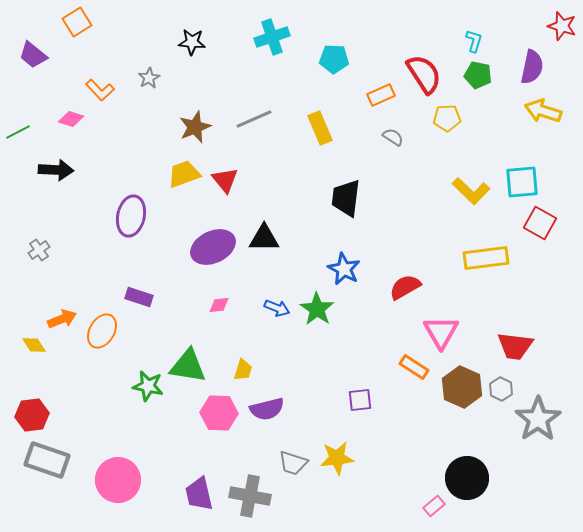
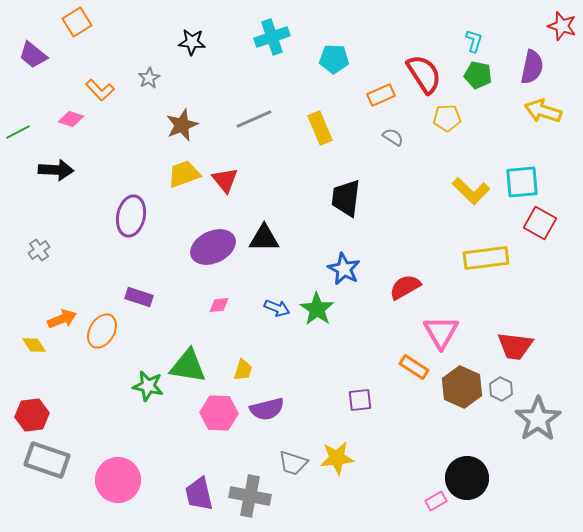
brown star at (195, 127): moved 13 px left, 2 px up
pink rectangle at (434, 506): moved 2 px right, 5 px up; rotated 10 degrees clockwise
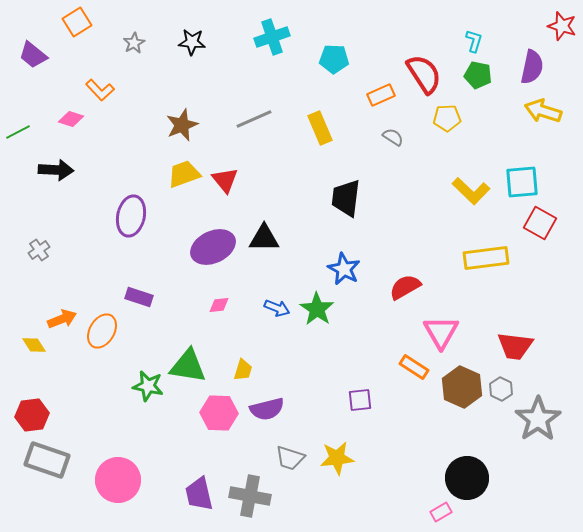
gray star at (149, 78): moved 15 px left, 35 px up
gray trapezoid at (293, 463): moved 3 px left, 5 px up
pink rectangle at (436, 501): moved 5 px right, 11 px down
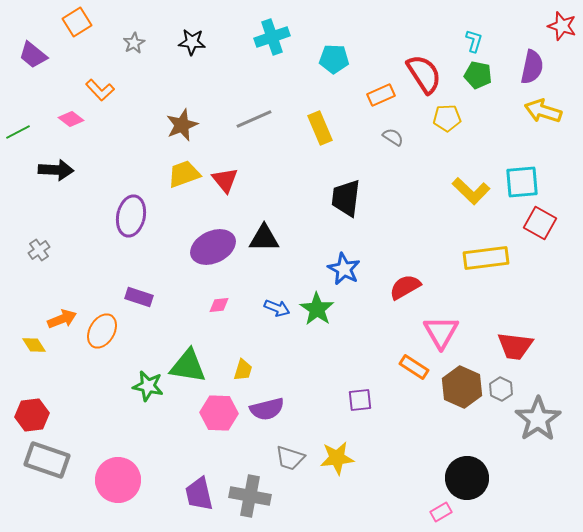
pink diamond at (71, 119): rotated 20 degrees clockwise
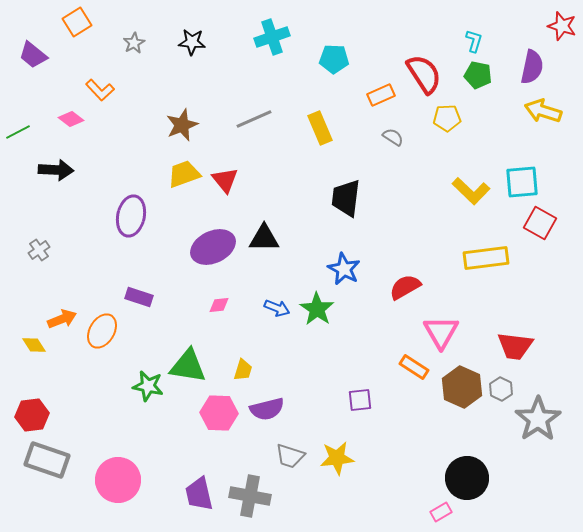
gray trapezoid at (290, 458): moved 2 px up
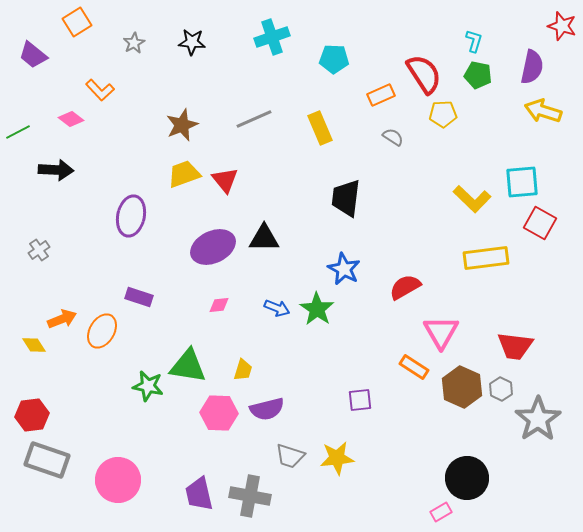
yellow pentagon at (447, 118): moved 4 px left, 4 px up
yellow L-shape at (471, 191): moved 1 px right, 8 px down
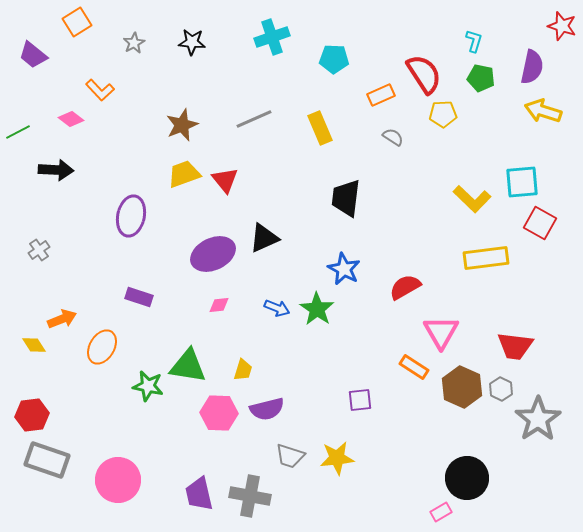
green pentagon at (478, 75): moved 3 px right, 3 px down
black triangle at (264, 238): rotated 24 degrees counterclockwise
purple ellipse at (213, 247): moved 7 px down
orange ellipse at (102, 331): moved 16 px down
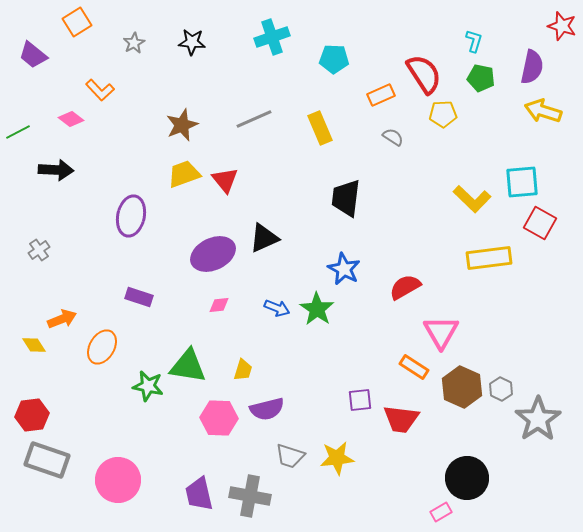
yellow rectangle at (486, 258): moved 3 px right
red trapezoid at (515, 346): moved 114 px left, 73 px down
pink hexagon at (219, 413): moved 5 px down
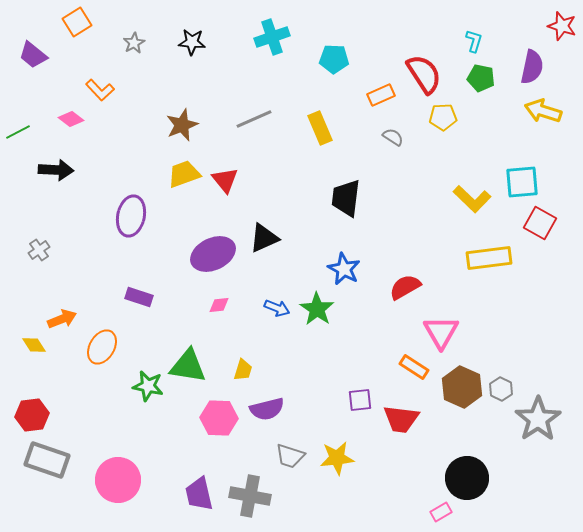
yellow pentagon at (443, 114): moved 3 px down
